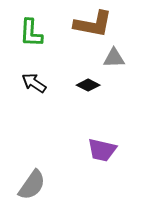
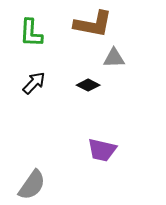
black arrow: rotated 100 degrees clockwise
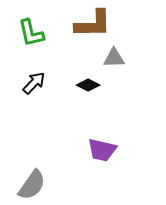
brown L-shape: rotated 12 degrees counterclockwise
green L-shape: rotated 16 degrees counterclockwise
